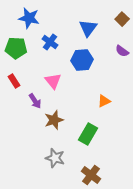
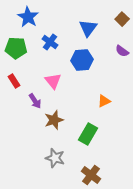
blue star: moved 1 px left, 1 px up; rotated 20 degrees clockwise
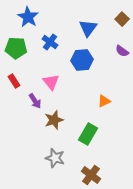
pink triangle: moved 2 px left, 1 px down
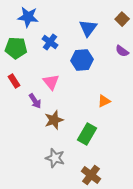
blue star: rotated 25 degrees counterclockwise
green rectangle: moved 1 px left
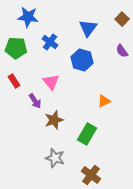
purple semicircle: rotated 16 degrees clockwise
blue hexagon: rotated 20 degrees clockwise
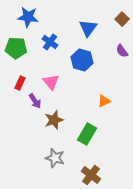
red rectangle: moved 6 px right, 2 px down; rotated 56 degrees clockwise
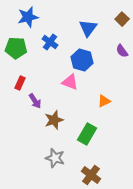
blue star: rotated 20 degrees counterclockwise
pink triangle: moved 19 px right; rotated 30 degrees counterclockwise
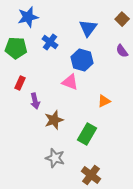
purple arrow: rotated 21 degrees clockwise
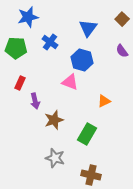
brown cross: rotated 24 degrees counterclockwise
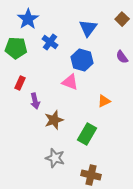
blue star: moved 2 px down; rotated 20 degrees counterclockwise
purple semicircle: moved 6 px down
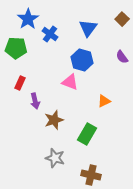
blue cross: moved 8 px up
